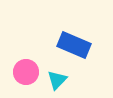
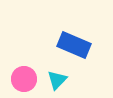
pink circle: moved 2 px left, 7 px down
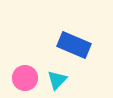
pink circle: moved 1 px right, 1 px up
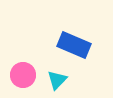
pink circle: moved 2 px left, 3 px up
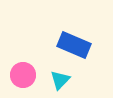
cyan triangle: moved 3 px right
